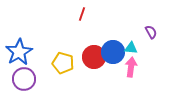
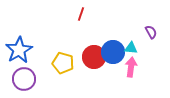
red line: moved 1 px left
blue star: moved 2 px up
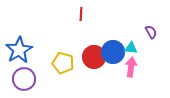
red line: rotated 16 degrees counterclockwise
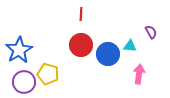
cyan triangle: moved 1 px left, 2 px up
blue circle: moved 5 px left, 2 px down
red circle: moved 13 px left, 12 px up
yellow pentagon: moved 15 px left, 11 px down
pink arrow: moved 8 px right, 7 px down
purple circle: moved 3 px down
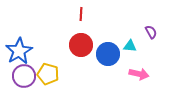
blue star: moved 1 px down
pink arrow: rotated 96 degrees clockwise
purple circle: moved 6 px up
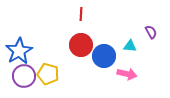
blue circle: moved 4 px left, 2 px down
pink arrow: moved 12 px left
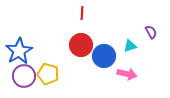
red line: moved 1 px right, 1 px up
cyan triangle: rotated 24 degrees counterclockwise
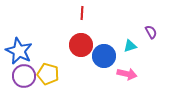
blue star: rotated 16 degrees counterclockwise
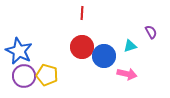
red circle: moved 1 px right, 2 px down
yellow pentagon: moved 1 px left, 1 px down
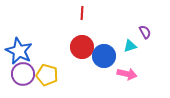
purple semicircle: moved 6 px left
purple circle: moved 1 px left, 2 px up
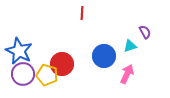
red circle: moved 20 px left, 17 px down
pink arrow: rotated 78 degrees counterclockwise
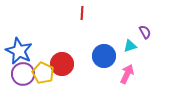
yellow pentagon: moved 4 px left, 2 px up; rotated 10 degrees clockwise
